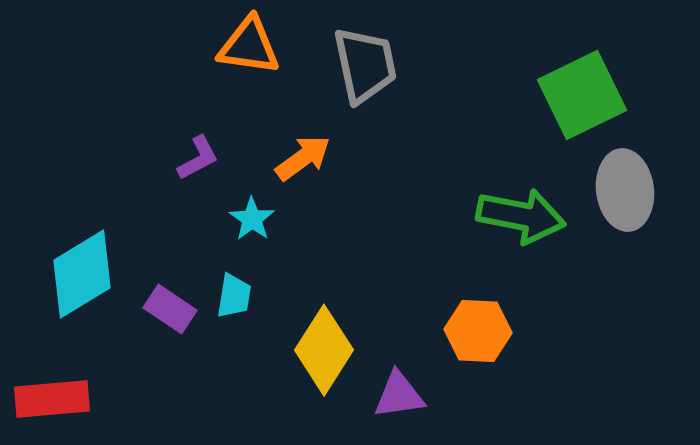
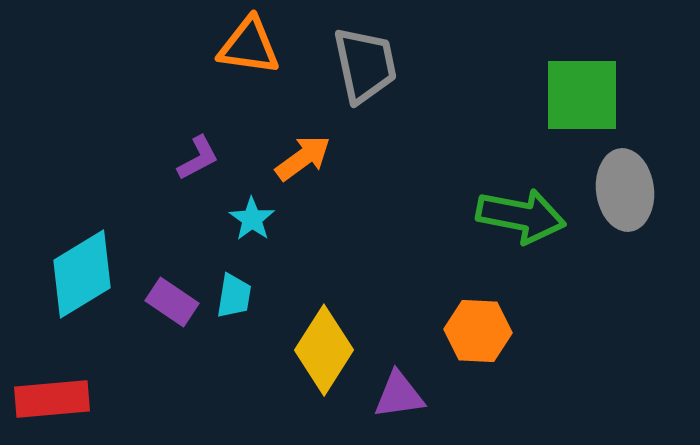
green square: rotated 26 degrees clockwise
purple rectangle: moved 2 px right, 7 px up
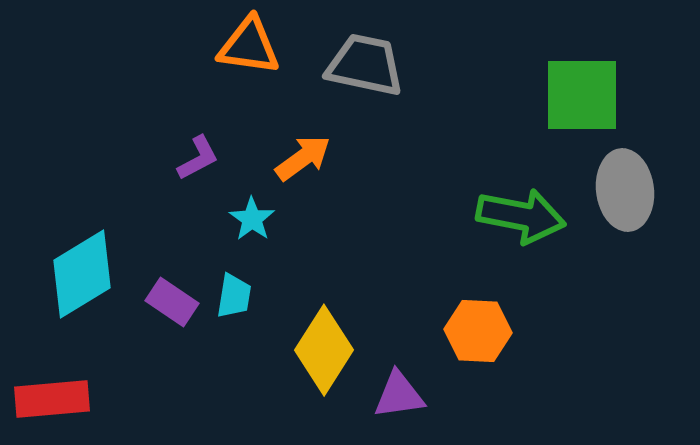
gray trapezoid: rotated 66 degrees counterclockwise
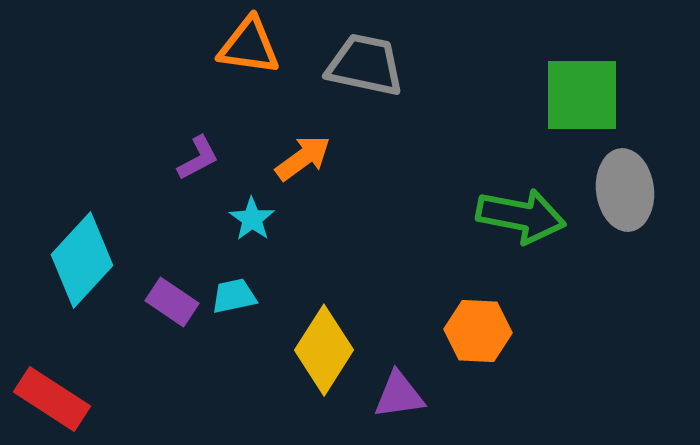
cyan diamond: moved 14 px up; rotated 16 degrees counterclockwise
cyan trapezoid: rotated 111 degrees counterclockwise
red rectangle: rotated 38 degrees clockwise
